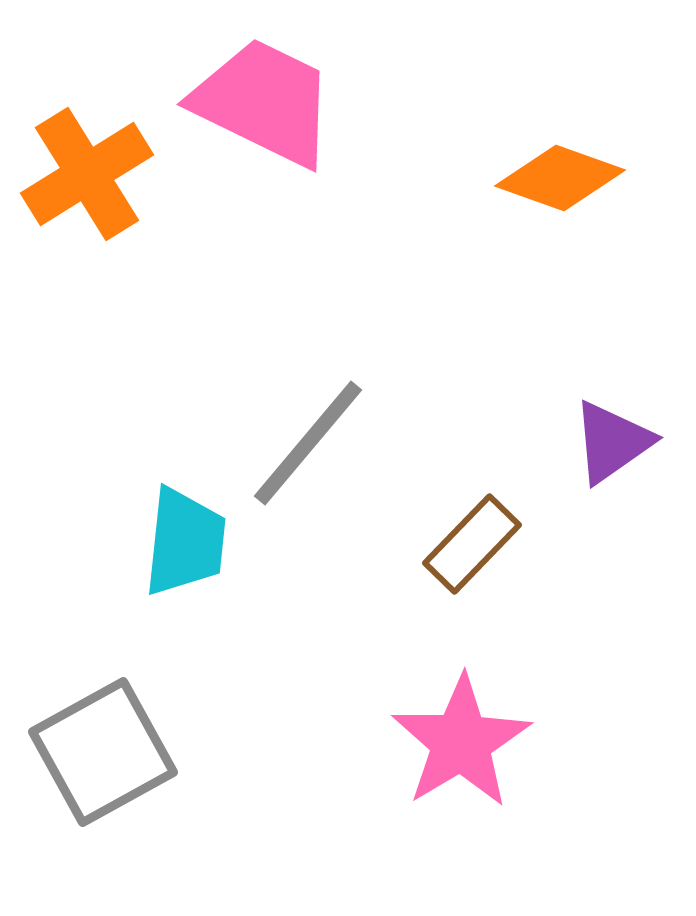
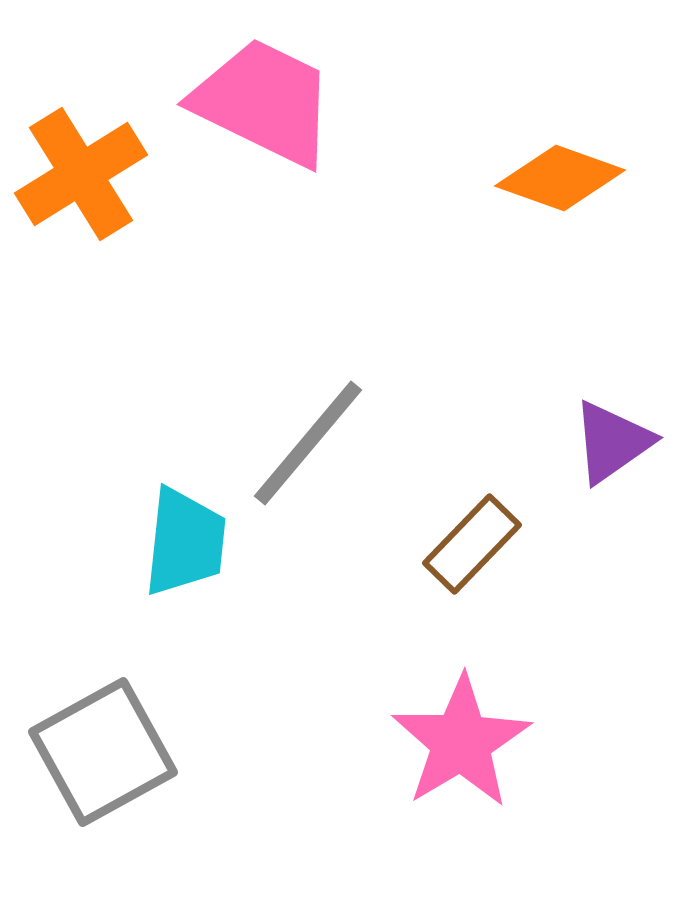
orange cross: moved 6 px left
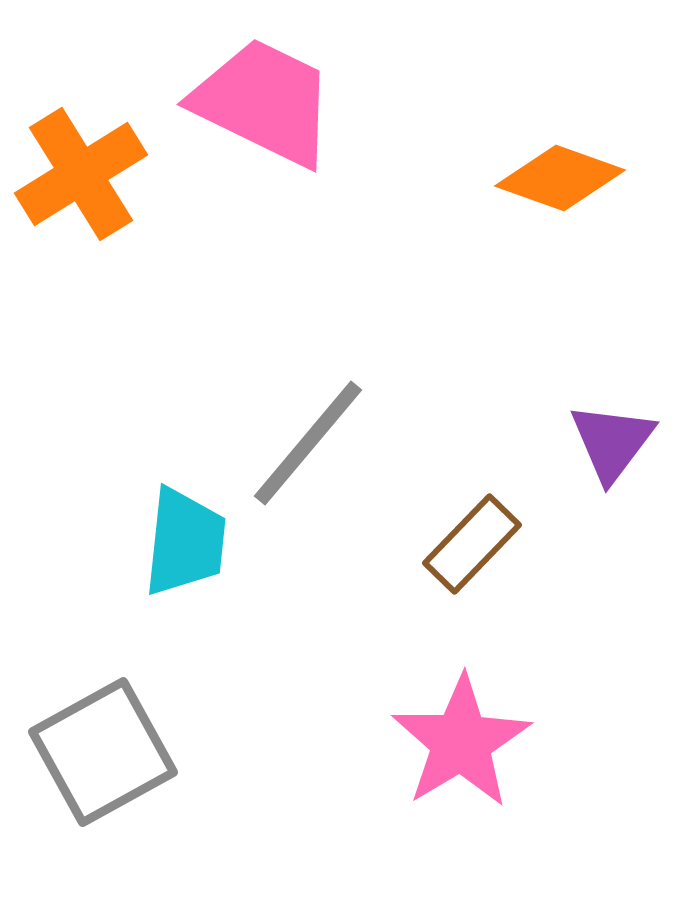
purple triangle: rotated 18 degrees counterclockwise
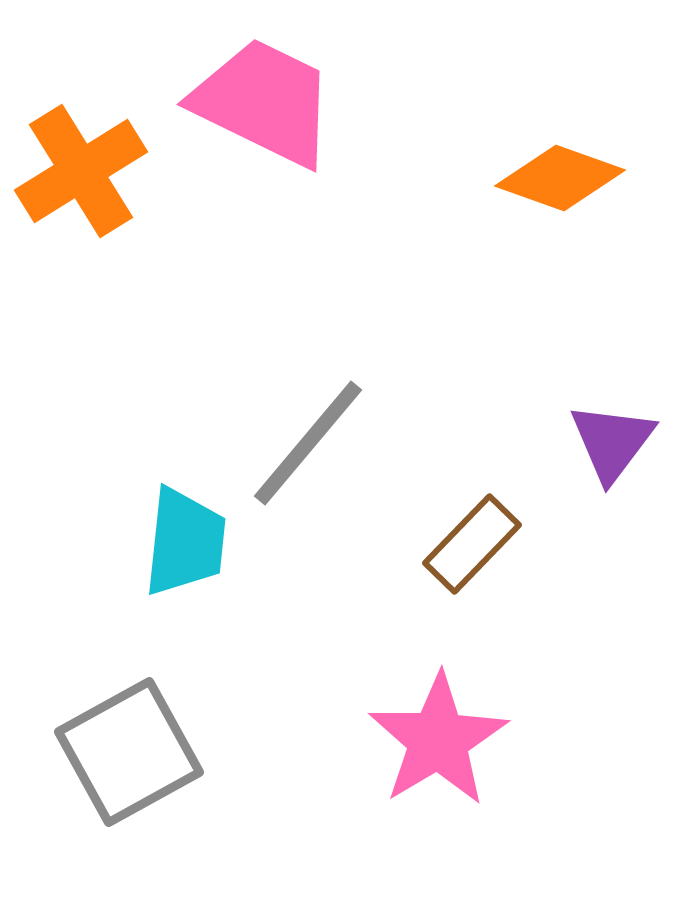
orange cross: moved 3 px up
pink star: moved 23 px left, 2 px up
gray square: moved 26 px right
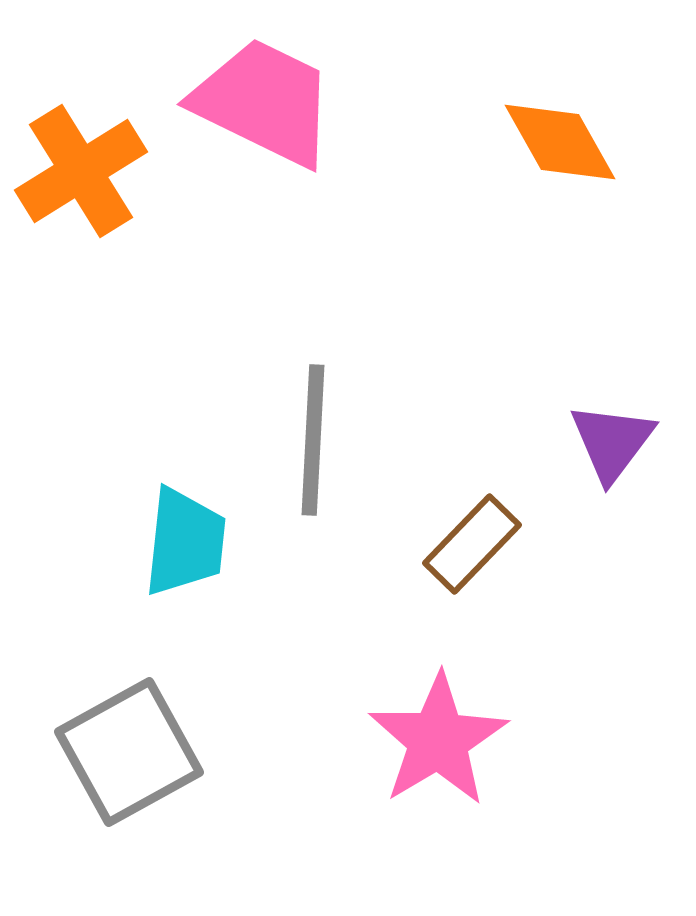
orange diamond: moved 36 px up; rotated 41 degrees clockwise
gray line: moved 5 px right, 3 px up; rotated 37 degrees counterclockwise
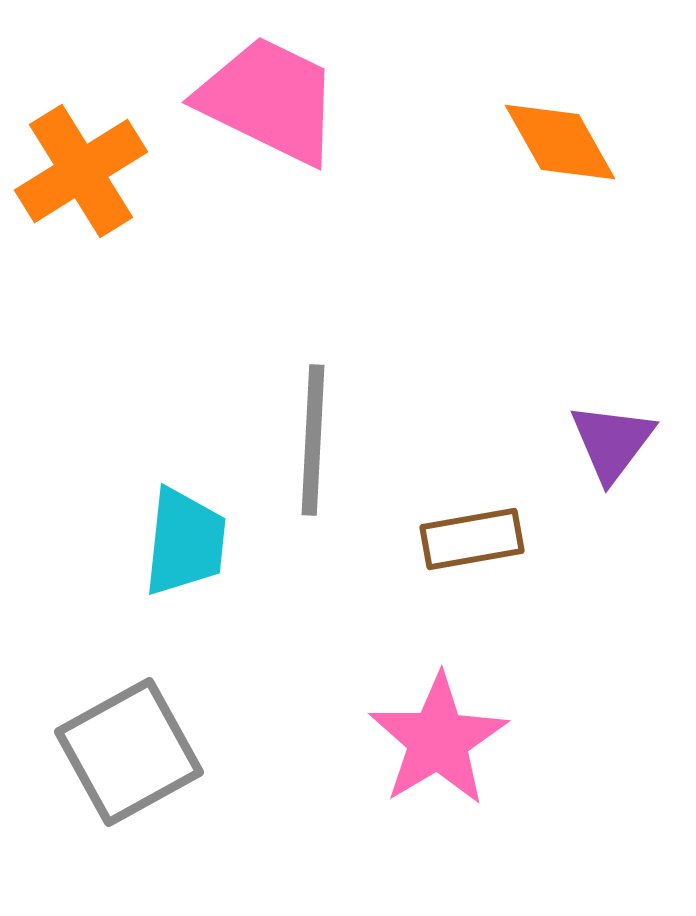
pink trapezoid: moved 5 px right, 2 px up
brown rectangle: moved 5 px up; rotated 36 degrees clockwise
